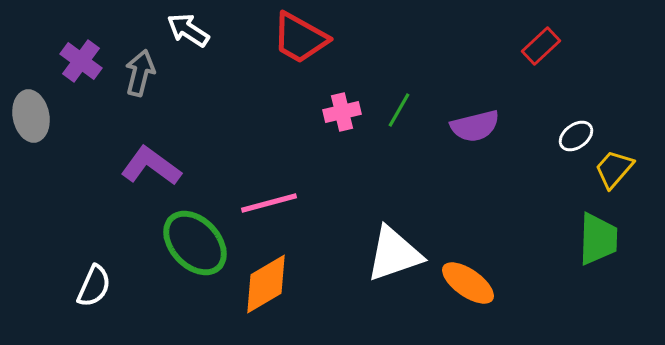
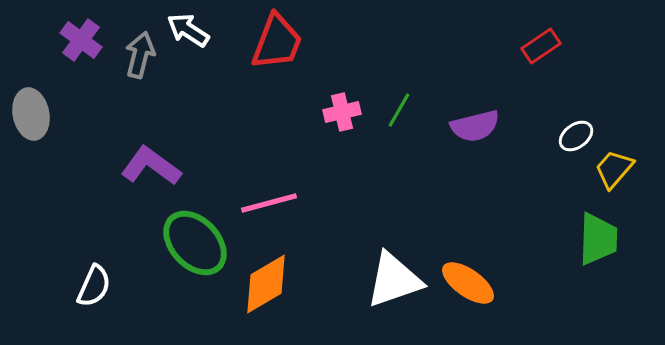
red trapezoid: moved 23 px left, 4 px down; rotated 98 degrees counterclockwise
red rectangle: rotated 9 degrees clockwise
purple cross: moved 21 px up
gray arrow: moved 18 px up
gray ellipse: moved 2 px up
white triangle: moved 26 px down
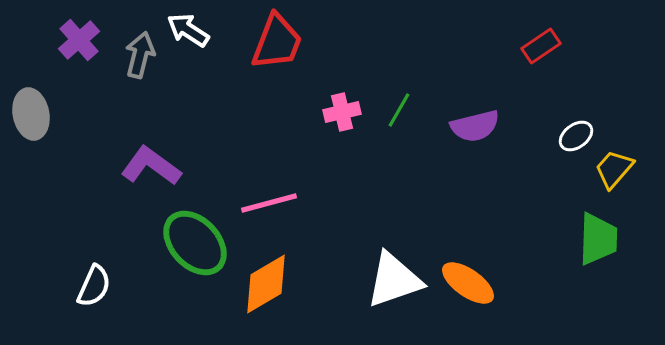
purple cross: moved 2 px left; rotated 12 degrees clockwise
